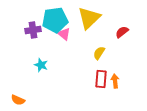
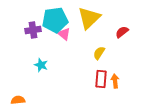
orange semicircle: rotated 152 degrees clockwise
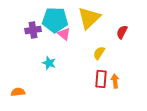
cyan pentagon: rotated 10 degrees clockwise
red semicircle: rotated 24 degrees counterclockwise
cyan star: moved 8 px right, 2 px up
orange semicircle: moved 8 px up
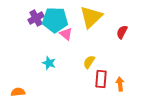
yellow triangle: moved 2 px right, 1 px up
purple cross: moved 3 px right, 12 px up; rotated 21 degrees counterclockwise
pink triangle: moved 2 px right
yellow semicircle: moved 10 px left, 9 px down
orange arrow: moved 5 px right, 3 px down
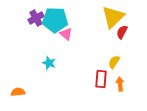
yellow triangle: moved 22 px right
yellow semicircle: moved 25 px right
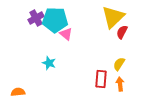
yellow semicircle: moved 5 px right, 2 px down
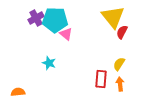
yellow triangle: rotated 25 degrees counterclockwise
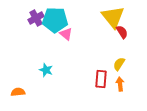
red semicircle: rotated 120 degrees clockwise
cyan star: moved 3 px left, 7 px down
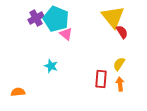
cyan pentagon: moved 1 px right, 1 px up; rotated 20 degrees clockwise
cyan star: moved 5 px right, 4 px up
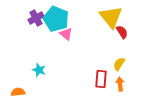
yellow triangle: moved 2 px left
cyan star: moved 12 px left, 4 px down
